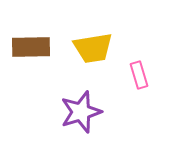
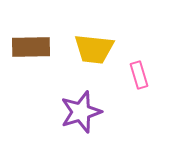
yellow trapezoid: moved 1 px right, 1 px down; rotated 15 degrees clockwise
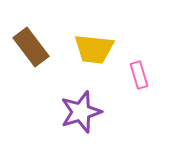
brown rectangle: rotated 54 degrees clockwise
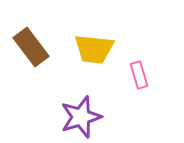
purple star: moved 5 px down
